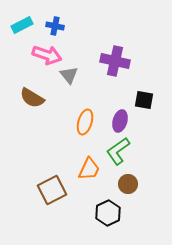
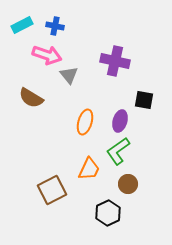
brown semicircle: moved 1 px left
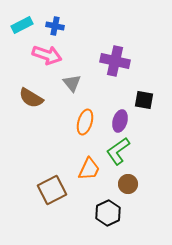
gray triangle: moved 3 px right, 8 px down
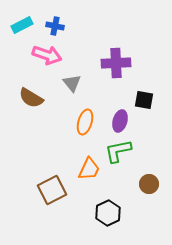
purple cross: moved 1 px right, 2 px down; rotated 16 degrees counterclockwise
green L-shape: rotated 24 degrees clockwise
brown circle: moved 21 px right
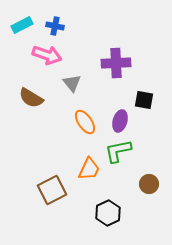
orange ellipse: rotated 50 degrees counterclockwise
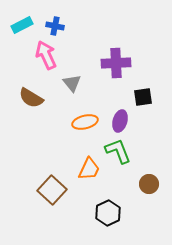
pink arrow: moved 1 px left; rotated 132 degrees counterclockwise
black square: moved 1 px left, 3 px up; rotated 18 degrees counterclockwise
orange ellipse: rotated 70 degrees counterclockwise
green L-shape: rotated 80 degrees clockwise
brown square: rotated 20 degrees counterclockwise
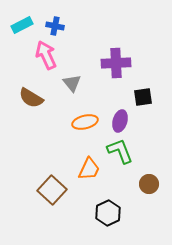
green L-shape: moved 2 px right
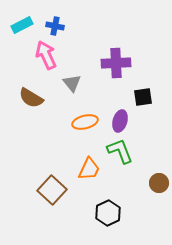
brown circle: moved 10 px right, 1 px up
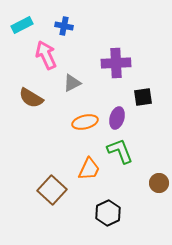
blue cross: moved 9 px right
gray triangle: rotated 42 degrees clockwise
purple ellipse: moved 3 px left, 3 px up
